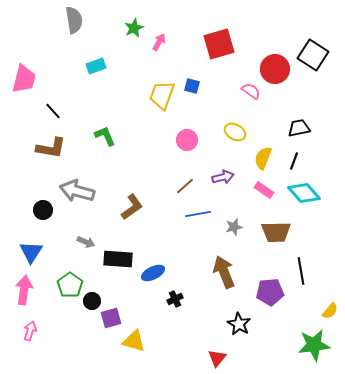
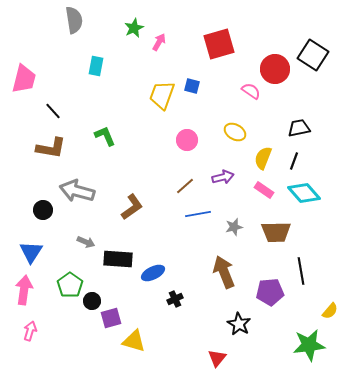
cyan rectangle at (96, 66): rotated 60 degrees counterclockwise
green star at (314, 345): moved 5 px left
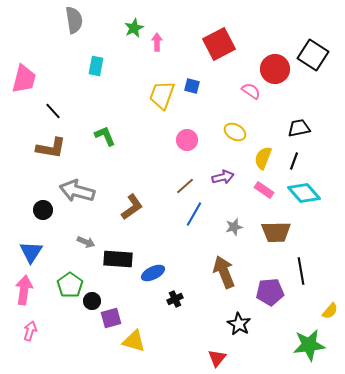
pink arrow at (159, 42): moved 2 px left; rotated 30 degrees counterclockwise
red square at (219, 44): rotated 12 degrees counterclockwise
blue line at (198, 214): moved 4 px left; rotated 50 degrees counterclockwise
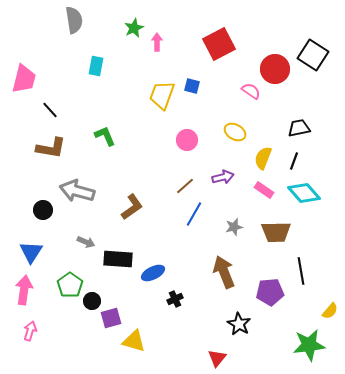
black line at (53, 111): moved 3 px left, 1 px up
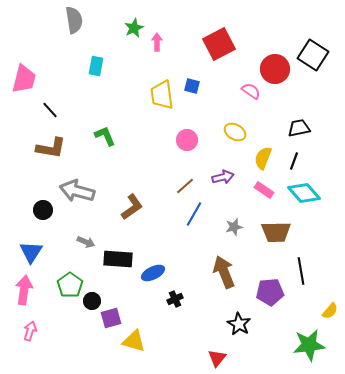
yellow trapezoid at (162, 95): rotated 28 degrees counterclockwise
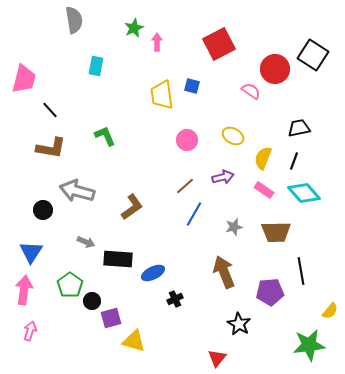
yellow ellipse at (235, 132): moved 2 px left, 4 px down
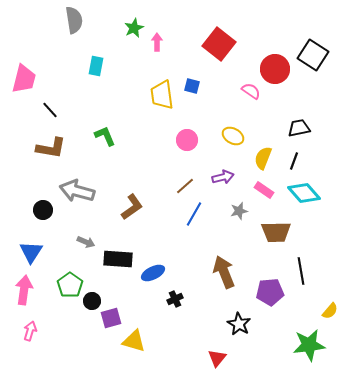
red square at (219, 44): rotated 24 degrees counterclockwise
gray star at (234, 227): moved 5 px right, 16 px up
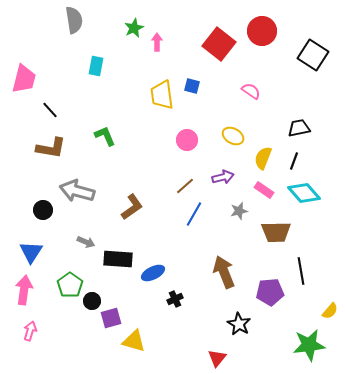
red circle at (275, 69): moved 13 px left, 38 px up
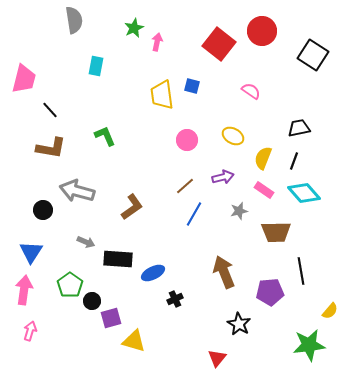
pink arrow at (157, 42): rotated 12 degrees clockwise
